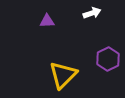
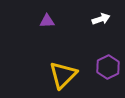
white arrow: moved 9 px right, 6 px down
purple hexagon: moved 8 px down
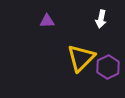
white arrow: rotated 120 degrees clockwise
yellow triangle: moved 18 px right, 17 px up
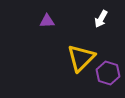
white arrow: rotated 18 degrees clockwise
purple hexagon: moved 6 px down; rotated 15 degrees counterclockwise
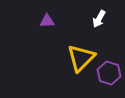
white arrow: moved 2 px left
purple hexagon: moved 1 px right
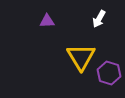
yellow triangle: moved 1 px up; rotated 16 degrees counterclockwise
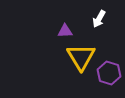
purple triangle: moved 18 px right, 10 px down
